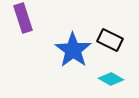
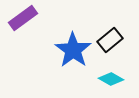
purple rectangle: rotated 72 degrees clockwise
black rectangle: rotated 65 degrees counterclockwise
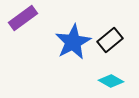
blue star: moved 8 px up; rotated 9 degrees clockwise
cyan diamond: moved 2 px down
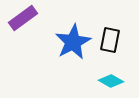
black rectangle: rotated 40 degrees counterclockwise
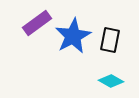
purple rectangle: moved 14 px right, 5 px down
blue star: moved 6 px up
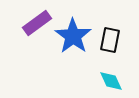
blue star: rotated 9 degrees counterclockwise
cyan diamond: rotated 35 degrees clockwise
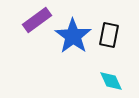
purple rectangle: moved 3 px up
black rectangle: moved 1 px left, 5 px up
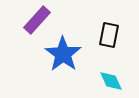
purple rectangle: rotated 12 degrees counterclockwise
blue star: moved 10 px left, 18 px down
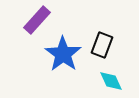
black rectangle: moved 7 px left, 10 px down; rotated 10 degrees clockwise
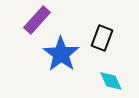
black rectangle: moved 7 px up
blue star: moved 2 px left
